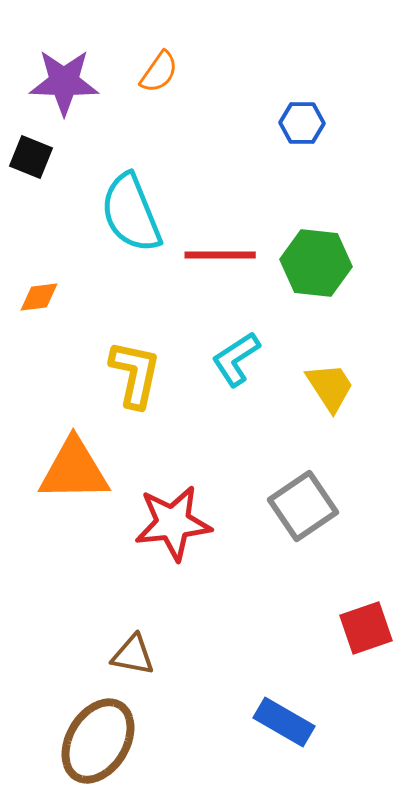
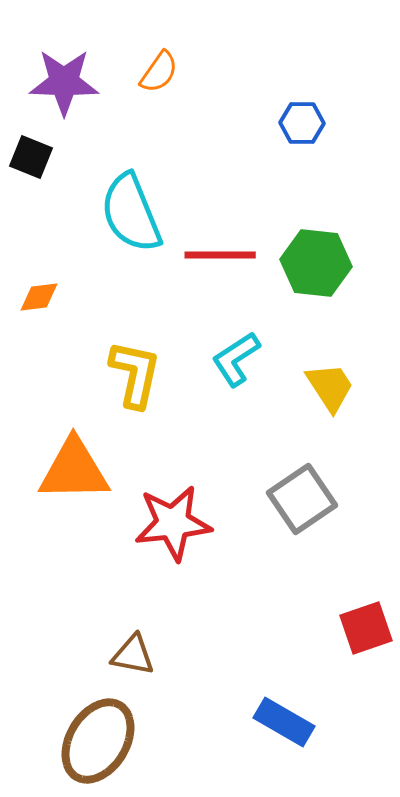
gray square: moved 1 px left, 7 px up
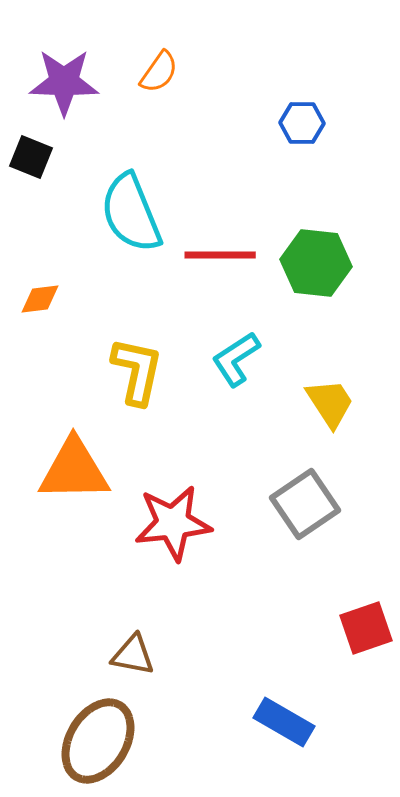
orange diamond: moved 1 px right, 2 px down
yellow L-shape: moved 2 px right, 3 px up
yellow trapezoid: moved 16 px down
gray square: moved 3 px right, 5 px down
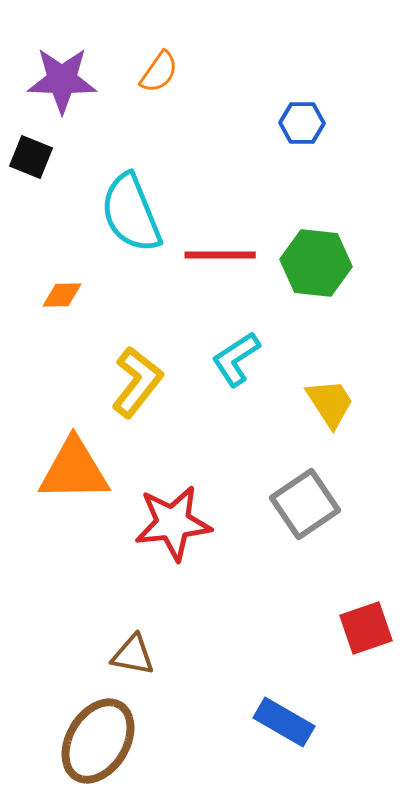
purple star: moved 2 px left, 2 px up
orange diamond: moved 22 px right, 4 px up; rotated 6 degrees clockwise
yellow L-shape: moved 11 px down; rotated 26 degrees clockwise
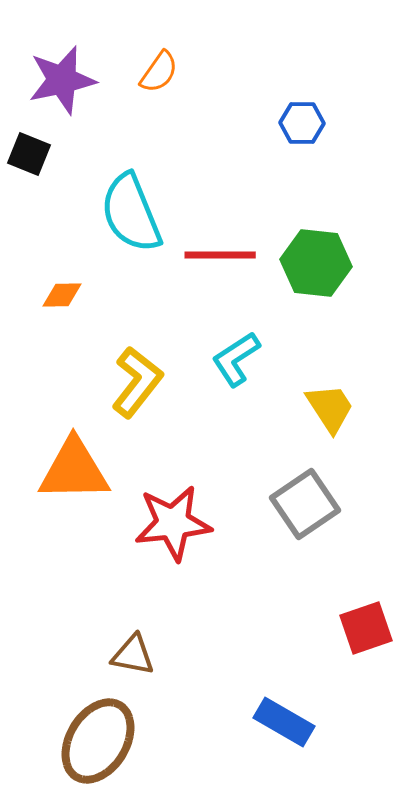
purple star: rotated 14 degrees counterclockwise
black square: moved 2 px left, 3 px up
yellow trapezoid: moved 5 px down
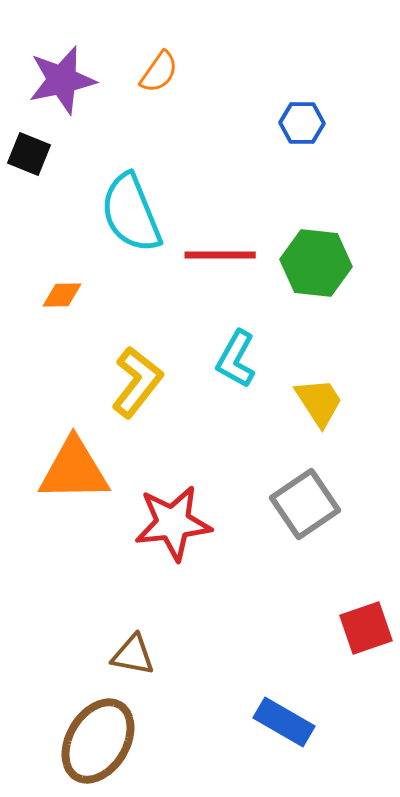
cyan L-shape: rotated 28 degrees counterclockwise
yellow trapezoid: moved 11 px left, 6 px up
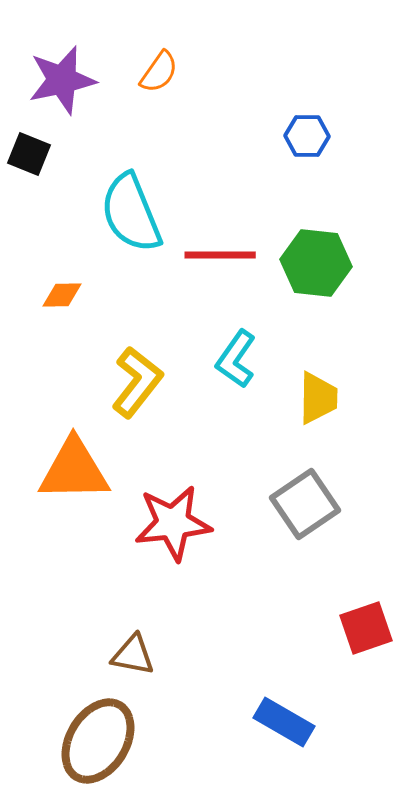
blue hexagon: moved 5 px right, 13 px down
cyan L-shape: rotated 6 degrees clockwise
yellow trapezoid: moved 1 px left, 4 px up; rotated 34 degrees clockwise
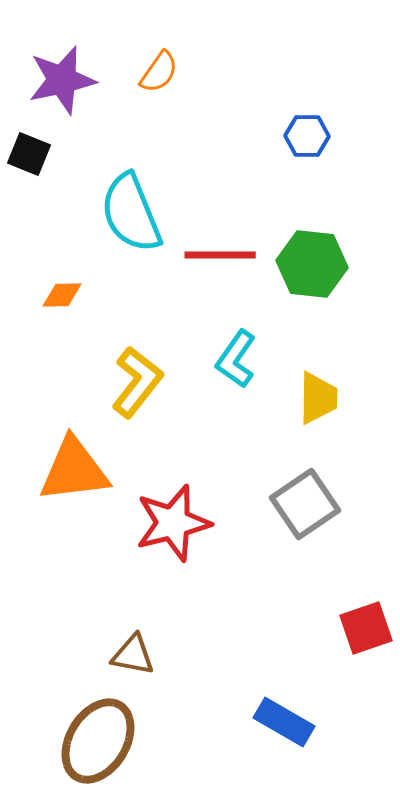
green hexagon: moved 4 px left, 1 px down
orange triangle: rotated 6 degrees counterclockwise
red star: rotated 8 degrees counterclockwise
